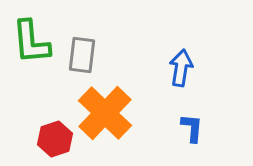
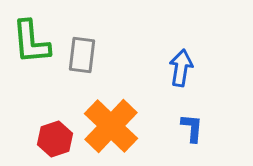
orange cross: moved 6 px right, 13 px down
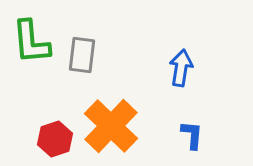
blue L-shape: moved 7 px down
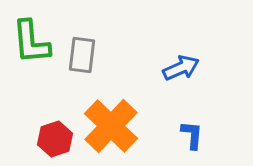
blue arrow: rotated 57 degrees clockwise
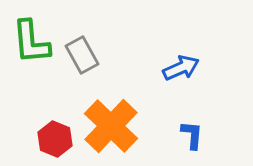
gray rectangle: rotated 36 degrees counterclockwise
red hexagon: rotated 20 degrees counterclockwise
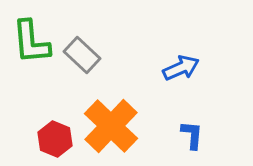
gray rectangle: rotated 18 degrees counterclockwise
